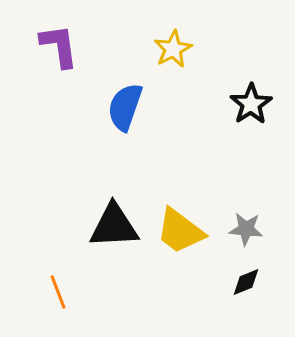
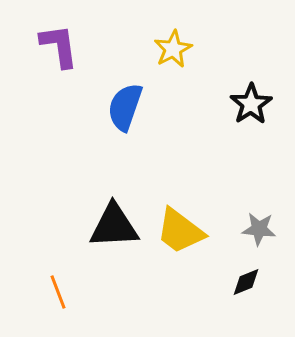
gray star: moved 13 px right
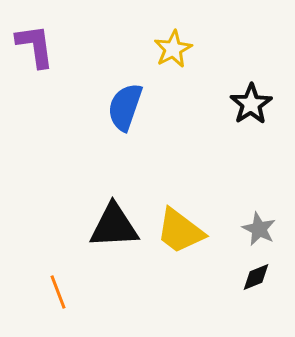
purple L-shape: moved 24 px left
gray star: rotated 20 degrees clockwise
black diamond: moved 10 px right, 5 px up
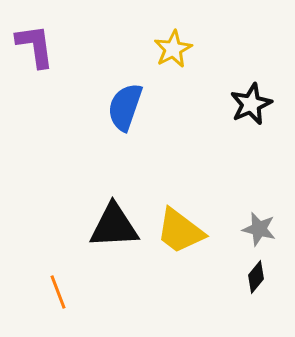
black star: rotated 9 degrees clockwise
gray star: rotated 12 degrees counterclockwise
black diamond: rotated 28 degrees counterclockwise
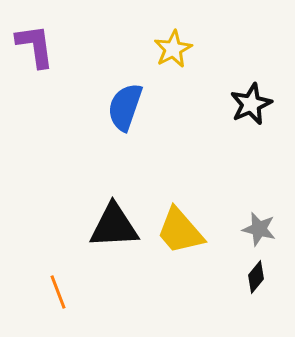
yellow trapezoid: rotated 12 degrees clockwise
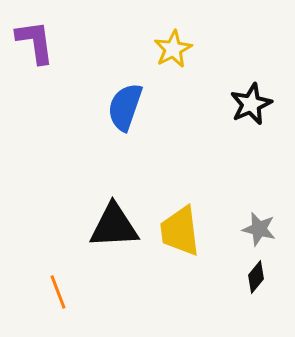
purple L-shape: moved 4 px up
yellow trapezoid: rotated 34 degrees clockwise
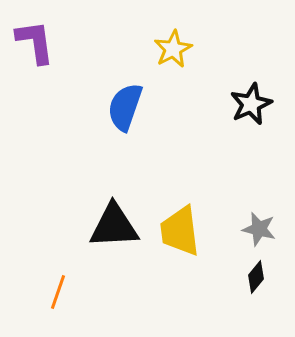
orange line: rotated 40 degrees clockwise
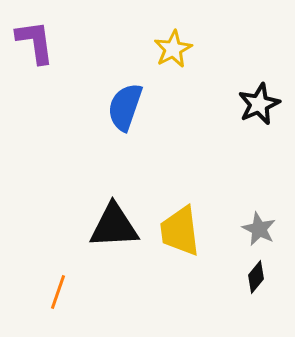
black star: moved 8 px right
gray star: rotated 12 degrees clockwise
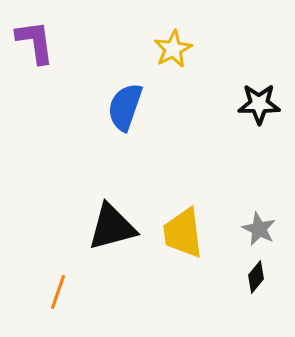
black star: rotated 24 degrees clockwise
black triangle: moved 2 px left, 1 px down; rotated 12 degrees counterclockwise
yellow trapezoid: moved 3 px right, 2 px down
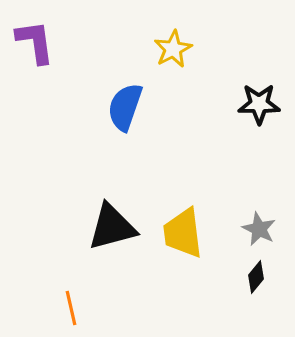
orange line: moved 13 px right, 16 px down; rotated 32 degrees counterclockwise
